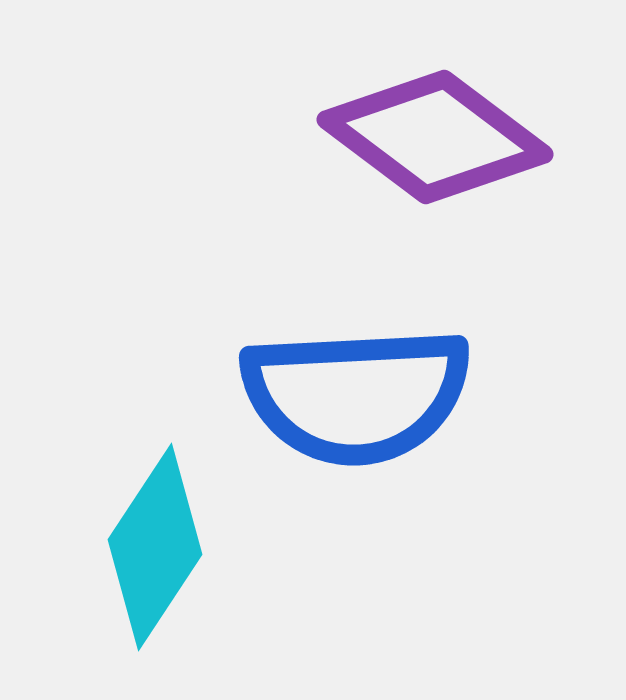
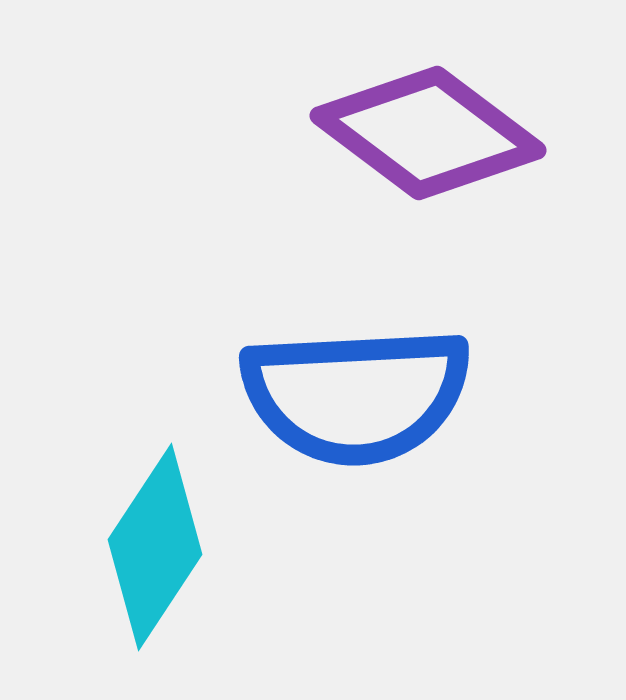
purple diamond: moved 7 px left, 4 px up
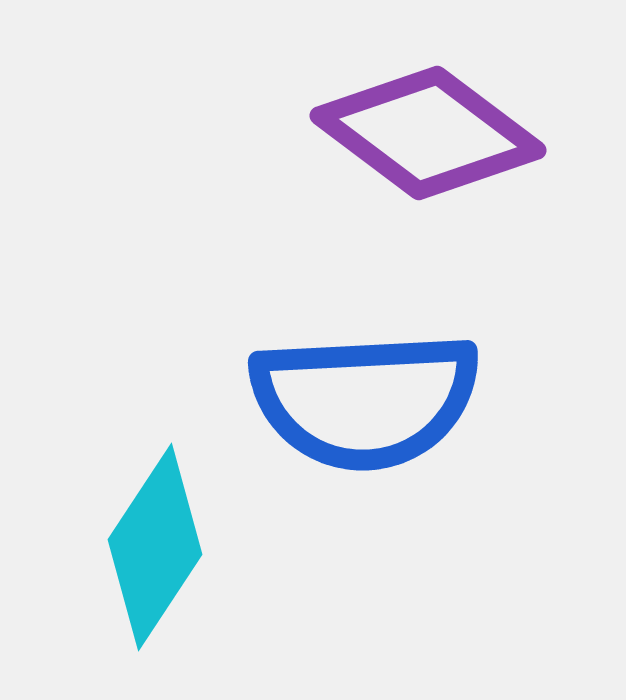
blue semicircle: moved 9 px right, 5 px down
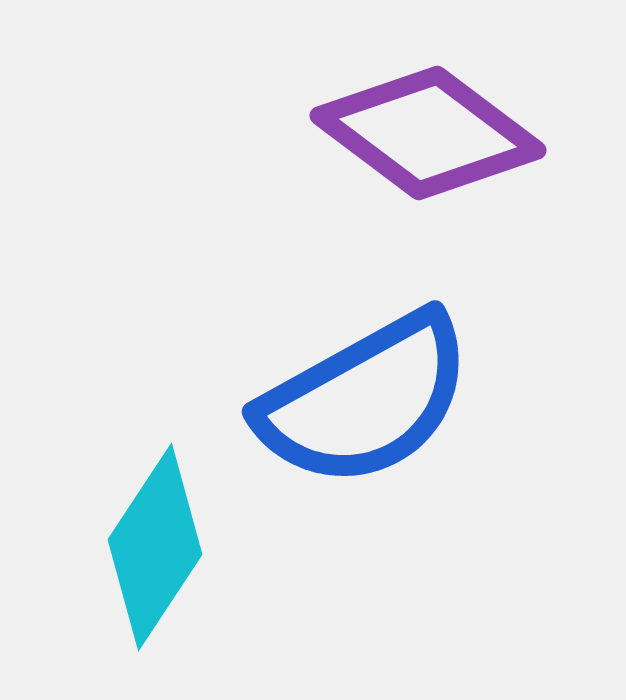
blue semicircle: rotated 26 degrees counterclockwise
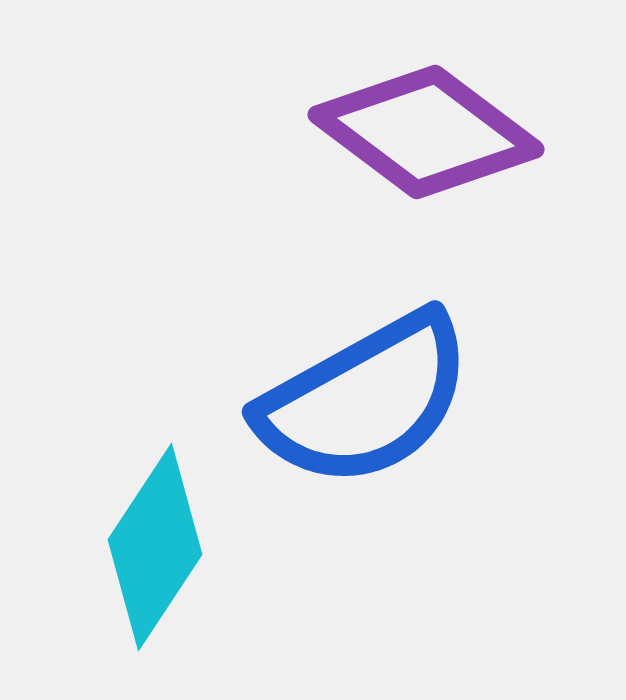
purple diamond: moved 2 px left, 1 px up
